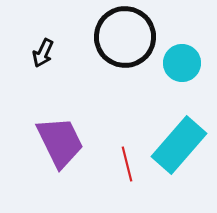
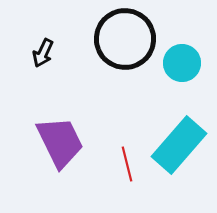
black circle: moved 2 px down
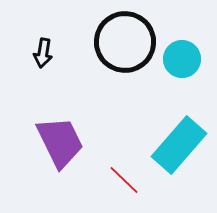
black circle: moved 3 px down
black arrow: rotated 16 degrees counterclockwise
cyan circle: moved 4 px up
red line: moved 3 px left, 16 px down; rotated 32 degrees counterclockwise
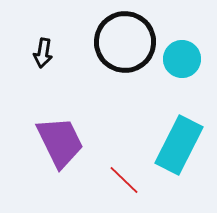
cyan rectangle: rotated 14 degrees counterclockwise
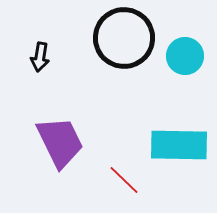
black circle: moved 1 px left, 4 px up
black arrow: moved 3 px left, 4 px down
cyan circle: moved 3 px right, 3 px up
cyan rectangle: rotated 64 degrees clockwise
